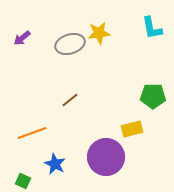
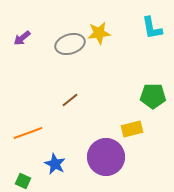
orange line: moved 4 px left
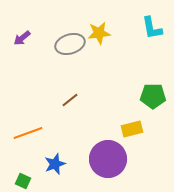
purple circle: moved 2 px right, 2 px down
blue star: rotated 25 degrees clockwise
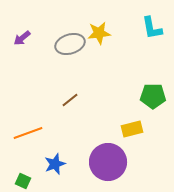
purple circle: moved 3 px down
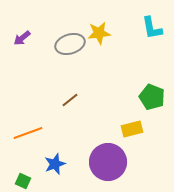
green pentagon: moved 1 px left, 1 px down; rotated 20 degrees clockwise
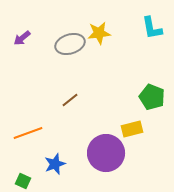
purple circle: moved 2 px left, 9 px up
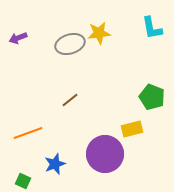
purple arrow: moved 4 px left; rotated 18 degrees clockwise
purple circle: moved 1 px left, 1 px down
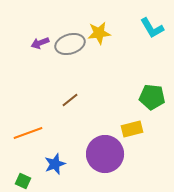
cyan L-shape: rotated 20 degrees counterclockwise
purple arrow: moved 22 px right, 5 px down
green pentagon: rotated 15 degrees counterclockwise
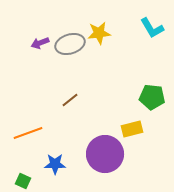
blue star: rotated 20 degrees clockwise
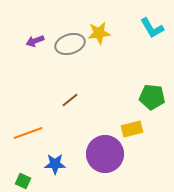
purple arrow: moved 5 px left, 2 px up
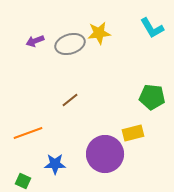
yellow rectangle: moved 1 px right, 4 px down
